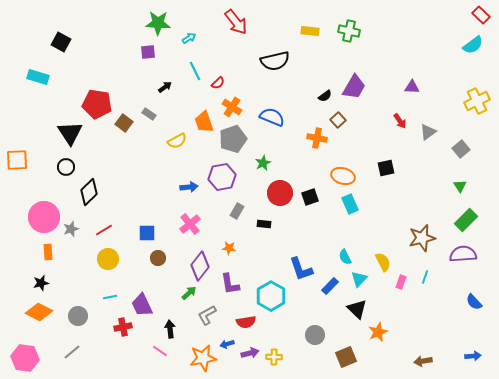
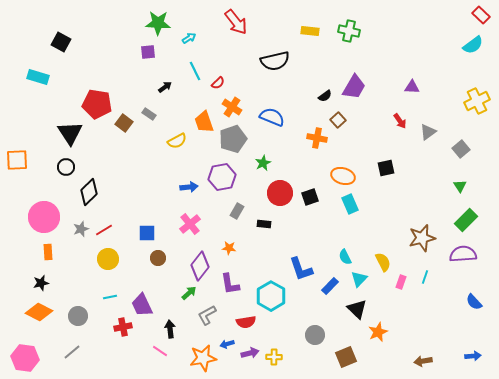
gray star at (71, 229): moved 10 px right
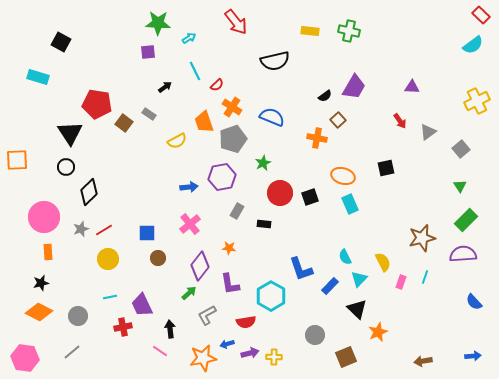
red semicircle at (218, 83): moved 1 px left, 2 px down
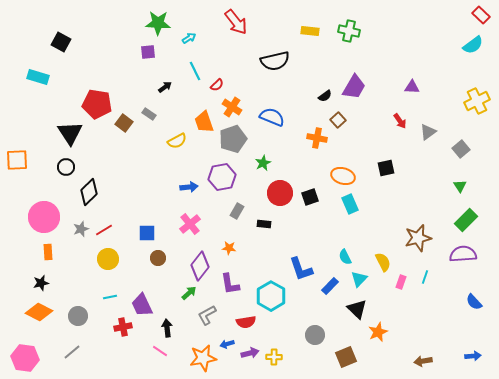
brown star at (422, 238): moved 4 px left
black arrow at (170, 329): moved 3 px left, 1 px up
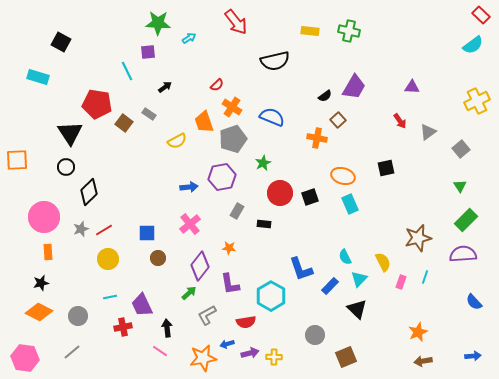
cyan line at (195, 71): moved 68 px left
orange star at (378, 332): moved 40 px right
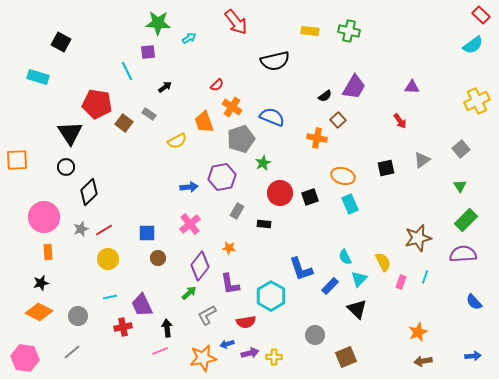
gray triangle at (428, 132): moved 6 px left, 28 px down
gray pentagon at (233, 139): moved 8 px right
pink line at (160, 351): rotated 56 degrees counterclockwise
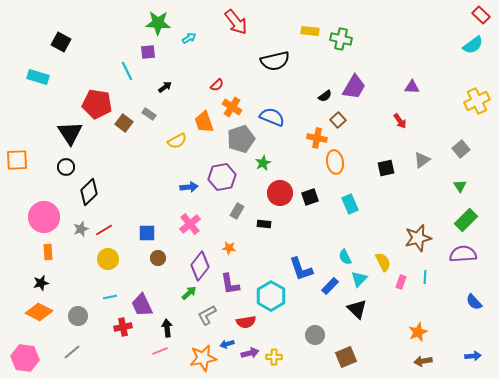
green cross at (349, 31): moved 8 px left, 8 px down
orange ellipse at (343, 176): moved 8 px left, 14 px up; rotated 65 degrees clockwise
cyan line at (425, 277): rotated 16 degrees counterclockwise
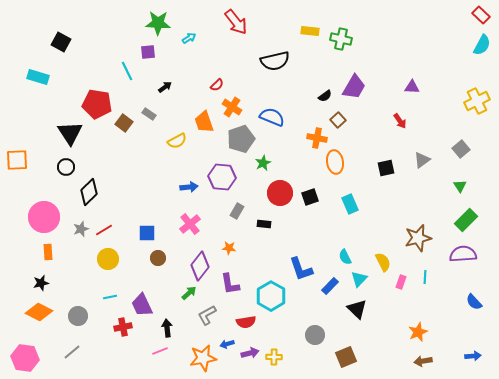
cyan semicircle at (473, 45): moved 9 px right; rotated 25 degrees counterclockwise
purple hexagon at (222, 177): rotated 16 degrees clockwise
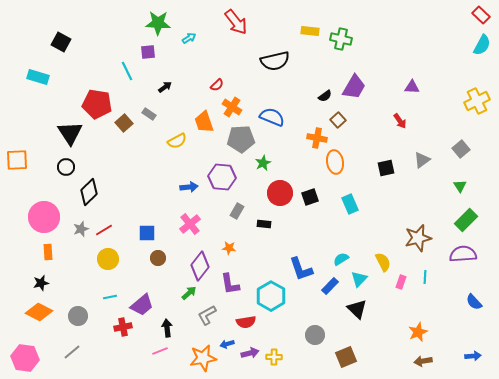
brown square at (124, 123): rotated 12 degrees clockwise
gray pentagon at (241, 139): rotated 16 degrees clockwise
cyan semicircle at (345, 257): moved 4 px left, 2 px down; rotated 84 degrees clockwise
purple trapezoid at (142, 305): rotated 105 degrees counterclockwise
